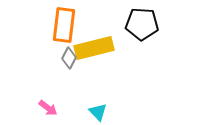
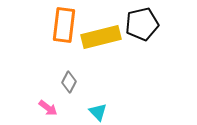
black pentagon: rotated 16 degrees counterclockwise
yellow rectangle: moved 7 px right, 11 px up
gray diamond: moved 24 px down
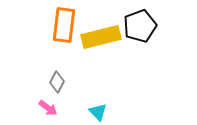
black pentagon: moved 2 px left, 2 px down; rotated 8 degrees counterclockwise
gray diamond: moved 12 px left
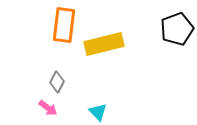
black pentagon: moved 37 px right, 3 px down
yellow rectangle: moved 3 px right, 7 px down
